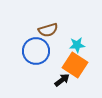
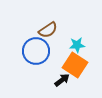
brown semicircle: rotated 18 degrees counterclockwise
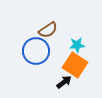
black arrow: moved 2 px right, 2 px down
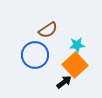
blue circle: moved 1 px left, 4 px down
orange square: rotated 15 degrees clockwise
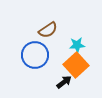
orange square: moved 1 px right
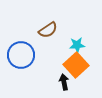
blue circle: moved 14 px left
black arrow: rotated 63 degrees counterclockwise
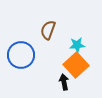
brown semicircle: rotated 144 degrees clockwise
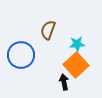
cyan star: moved 1 px up
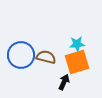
brown semicircle: moved 2 px left, 27 px down; rotated 84 degrees clockwise
orange square: moved 1 px right, 3 px up; rotated 25 degrees clockwise
black arrow: rotated 35 degrees clockwise
